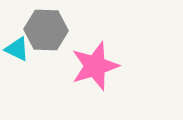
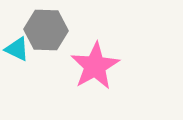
pink star: rotated 12 degrees counterclockwise
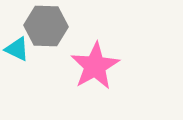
gray hexagon: moved 4 px up
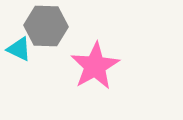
cyan triangle: moved 2 px right
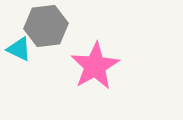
gray hexagon: rotated 9 degrees counterclockwise
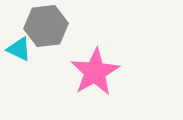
pink star: moved 6 px down
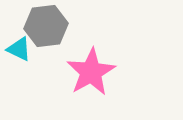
pink star: moved 4 px left
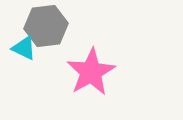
cyan triangle: moved 5 px right, 1 px up
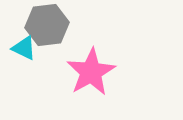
gray hexagon: moved 1 px right, 1 px up
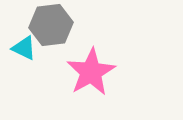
gray hexagon: moved 4 px right
